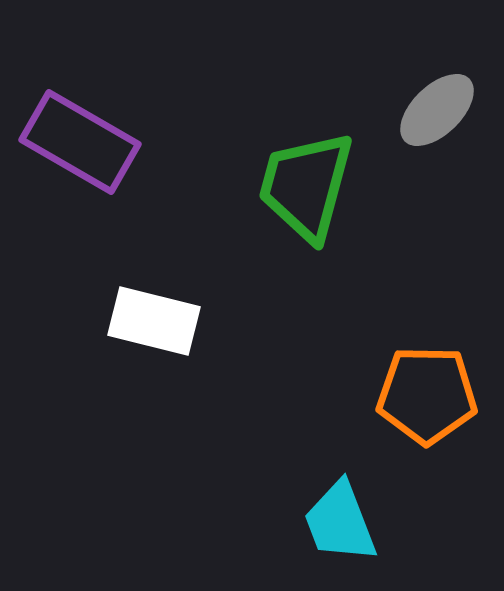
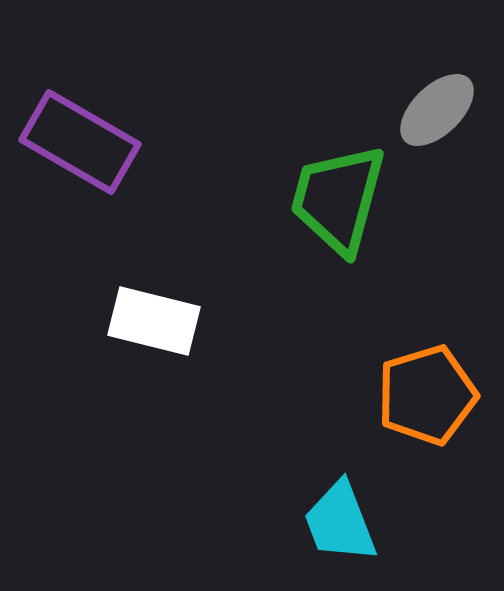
green trapezoid: moved 32 px right, 13 px down
orange pentagon: rotated 18 degrees counterclockwise
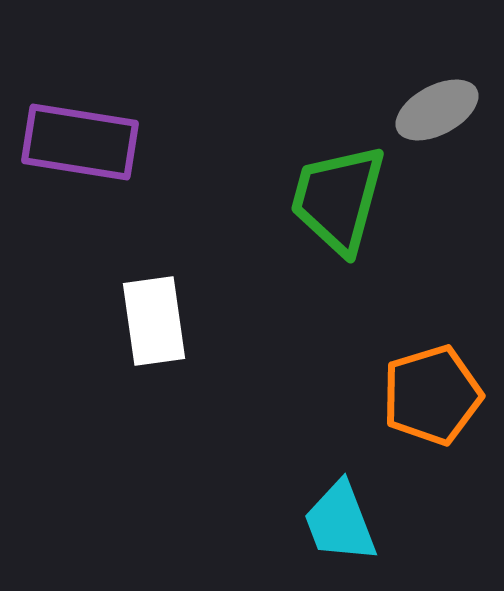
gray ellipse: rotated 16 degrees clockwise
purple rectangle: rotated 21 degrees counterclockwise
white rectangle: rotated 68 degrees clockwise
orange pentagon: moved 5 px right
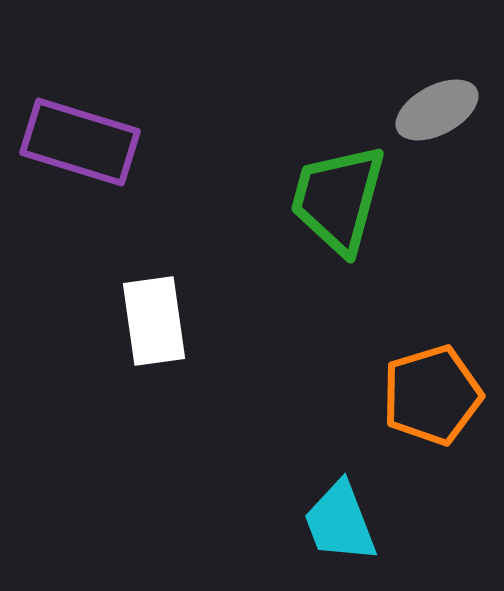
purple rectangle: rotated 8 degrees clockwise
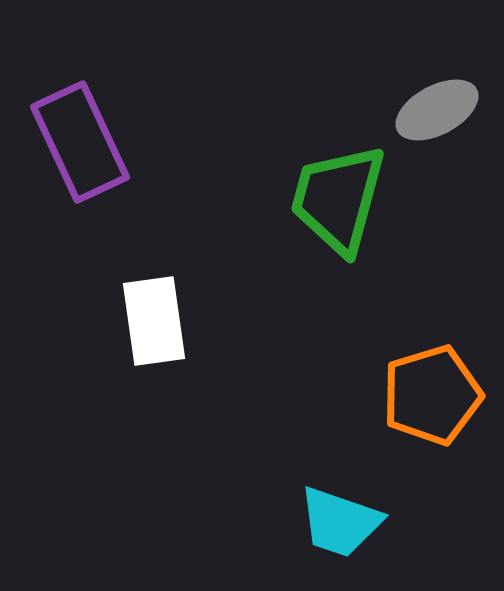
purple rectangle: rotated 48 degrees clockwise
cyan trapezoid: rotated 50 degrees counterclockwise
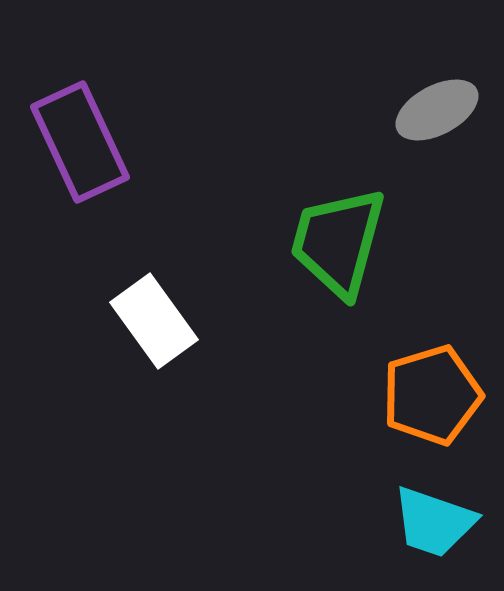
green trapezoid: moved 43 px down
white rectangle: rotated 28 degrees counterclockwise
cyan trapezoid: moved 94 px right
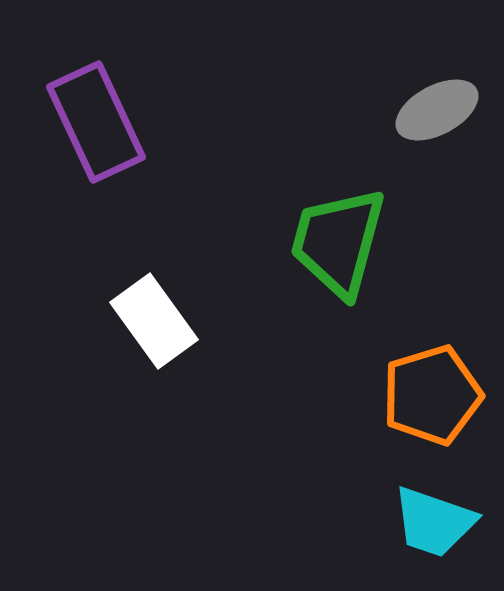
purple rectangle: moved 16 px right, 20 px up
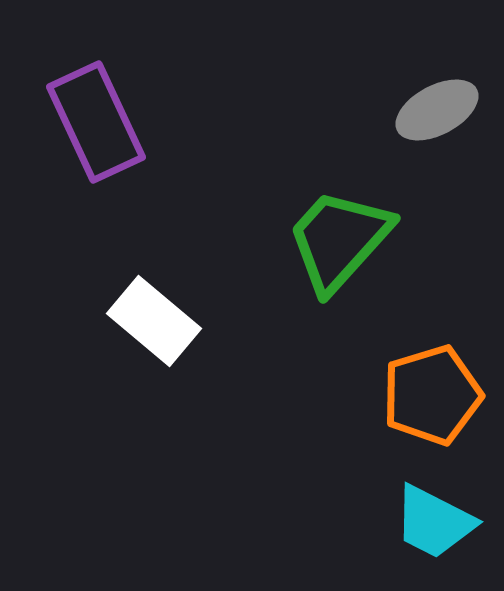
green trapezoid: moved 1 px right, 2 px up; rotated 27 degrees clockwise
white rectangle: rotated 14 degrees counterclockwise
cyan trapezoid: rotated 8 degrees clockwise
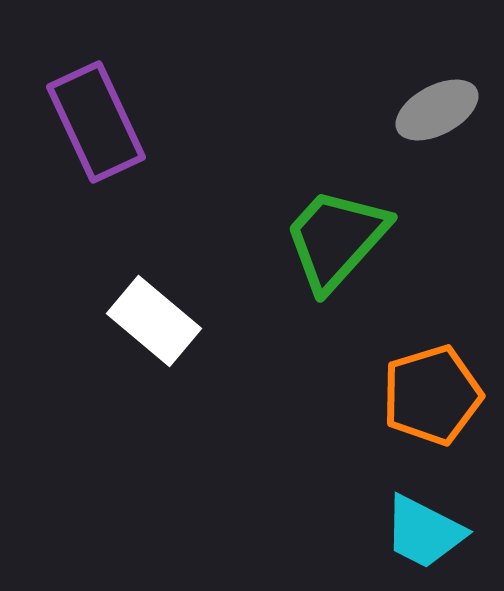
green trapezoid: moved 3 px left, 1 px up
cyan trapezoid: moved 10 px left, 10 px down
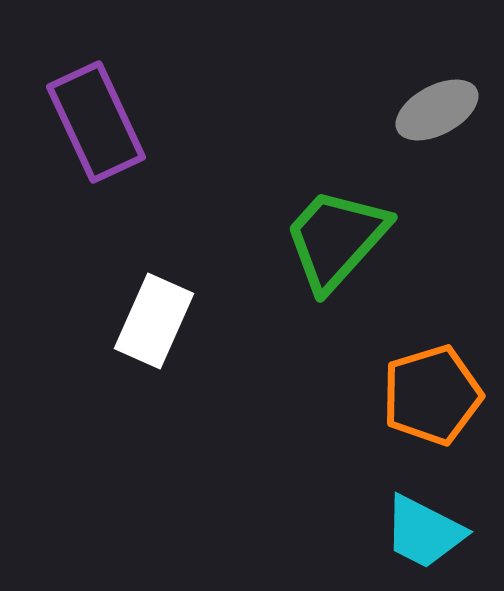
white rectangle: rotated 74 degrees clockwise
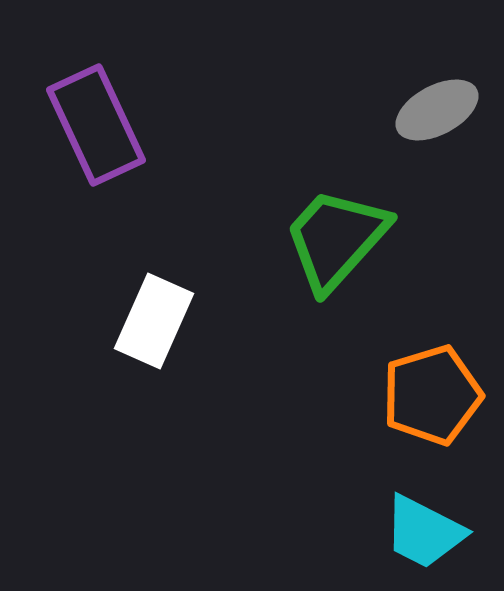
purple rectangle: moved 3 px down
